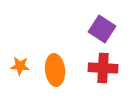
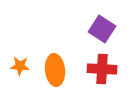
red cross: moved 1 px left, 1 px down
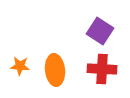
purple square: moved 2 px left, 2 px down
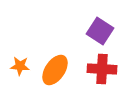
orange ellipse: rotated 40 degrees clockwise
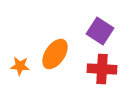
orange ellipse: moved 16 px up
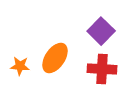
purple square: moved 1 px right; rotated 12 degrees clockwise
orange ellipse: moved 4 px down
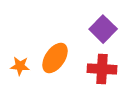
purple square: moved 2 px right, 2 px up
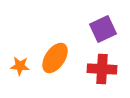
purple square: rotated 20 degrees clockwise
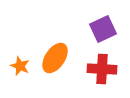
orange star: rotated 18 degrees clockwise
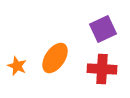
orange star: moved 3 px left
